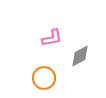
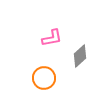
gray diamond: rotated 15 degrees counterclockwise
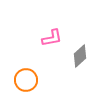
orange circle: moved 18 px left, 2 px down
